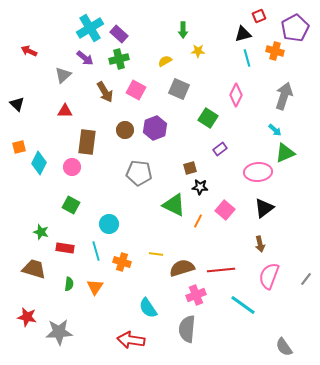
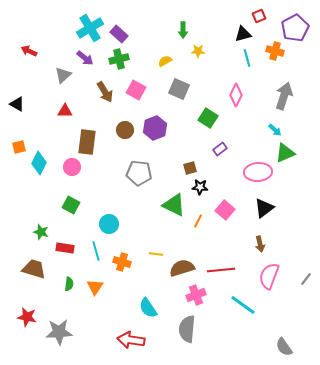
black triangle at (17, 104): rotated 14 degrees counterclockwise
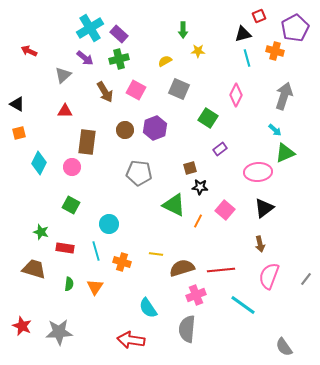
orange square at (19, 147): moved 14 px up
red star at (27, 317): moved 5 px left, 9 px down; rotated 12 degrees clockwise
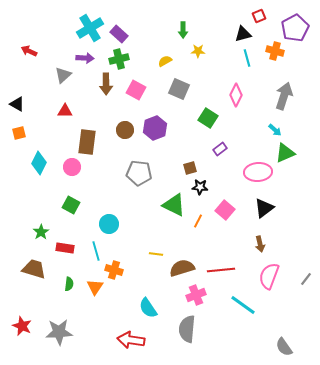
purple arrow at (85, 58): rotated 36 degrees counterclockwise
brown arrow at (105, 92): moved 1 px right, 8 px up; rotated 30 degrees clockwise
green star at (41, 232): rotated 21 degrees clockwise
orange cross at (122, 262): moved 8 px left, 8 px down
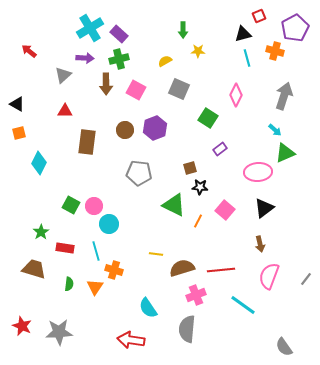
red arrow at (29, 51): rotated 14 degrees clockwise
pink circle at (72, 167): moved 22 px right, 39 px down
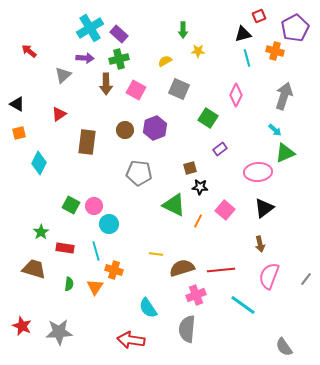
red triangle at (65, 111): moved 6 px left, 3 px down; rotated 35 degrees counterclockwise
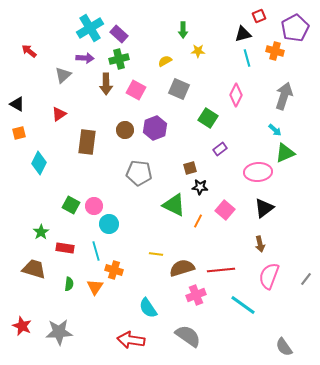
gray semicircle at (187, 329): moved 1 px right, 7 px down; rotated 120 degrees clockwise
